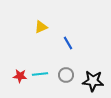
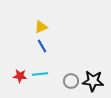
blue line: moved 26 px left, 3 px down
gray circle: moved 5 px right, 6 px down
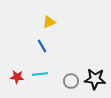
yellow triangle: moved 8 px right, 5 px up
red star: moved 3 px left, 1 px down
black star: moved 2 px right, 2 px up
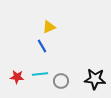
yellow triangle: moved 5 px down
gray circle: moved 10 px left
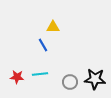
yellow triangle: moved 4 px right; rotated 24 degrees clockwise
blue line: moved 1 px right, 1 px up
gray circle: moved 9 px right, 1 px down
